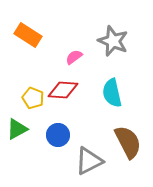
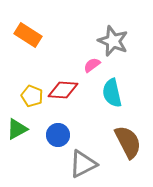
pink semicircle: moved 18 px right, 8 px down
yellow pentagon: moved 1 px left, 2 px up
gray triangle: moved 6 px left, 3 px down
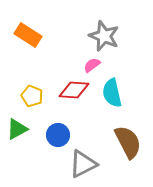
gray star: moved 9 px left, 5 px up
red diamond: moved 11 px right
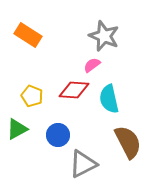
cyan semicircle: moved 3 px left, 6 px down
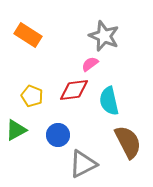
pink semicircle: moved 2 px left, 1 px up
red diamond: rotated 12 degrees counterclockwise
cyan semicircle: moved 2 px down
green triangle: moved 1 px left, 1 px down
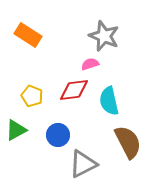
pink semicircle: rotated 18 degrees clockwise
